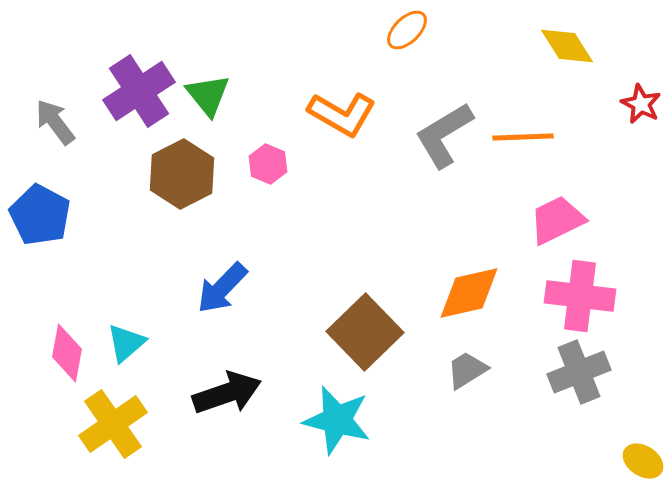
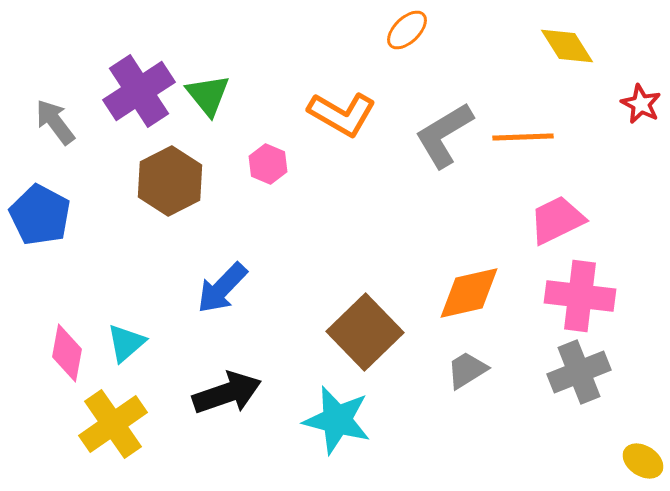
brown hexagon: moved 12 px left, 7 px down
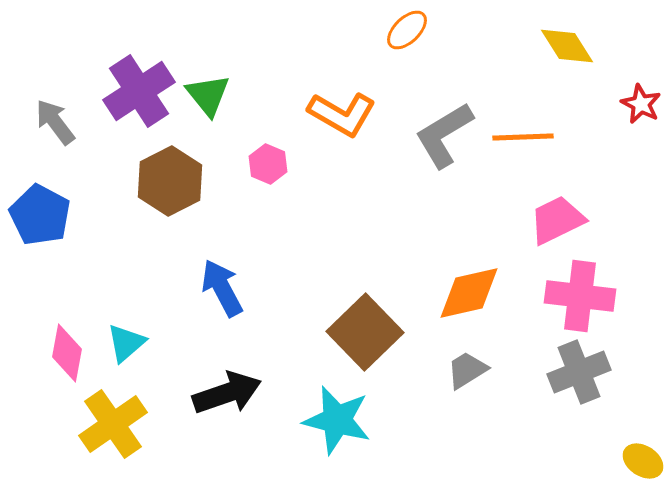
blue arrow: rotated 108 degrees clockwise
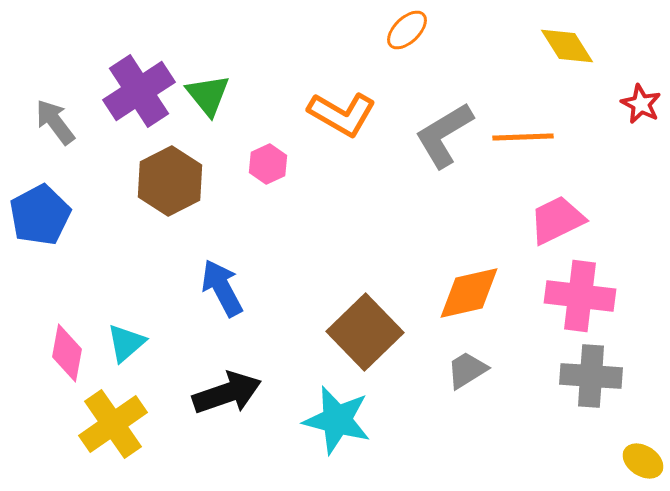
pink hexagon: rotated 12 degrees clockwise
blue pentagon: rotated 16 degrees clockwise
gray cross: moved 12 px right, 4 px down; rotated 26 degrees clockwise
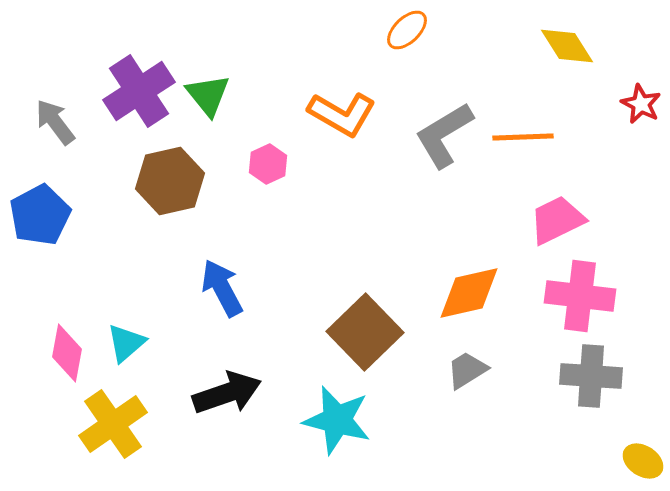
brown hexagon: rotated 14 degrees clockwise
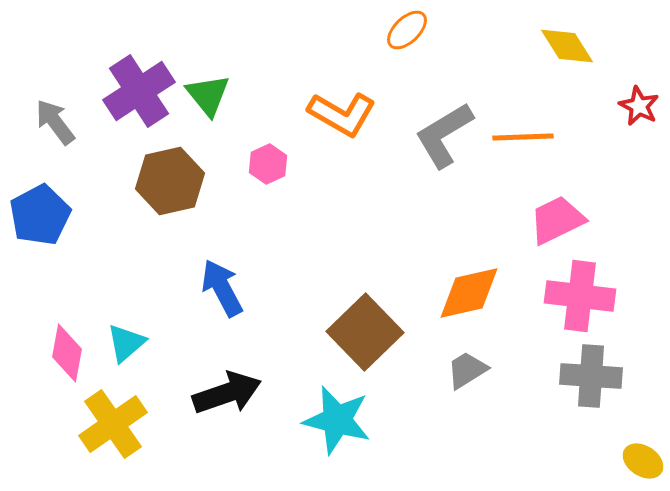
red star: moved 2 px left, 2 px down
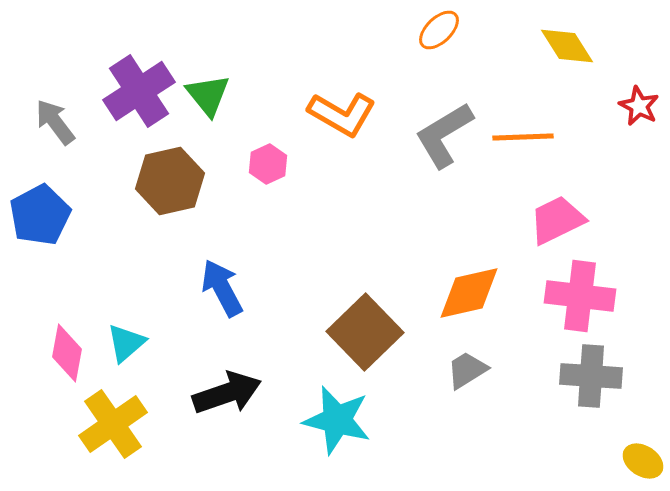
orange ellipse: moved 32 px right
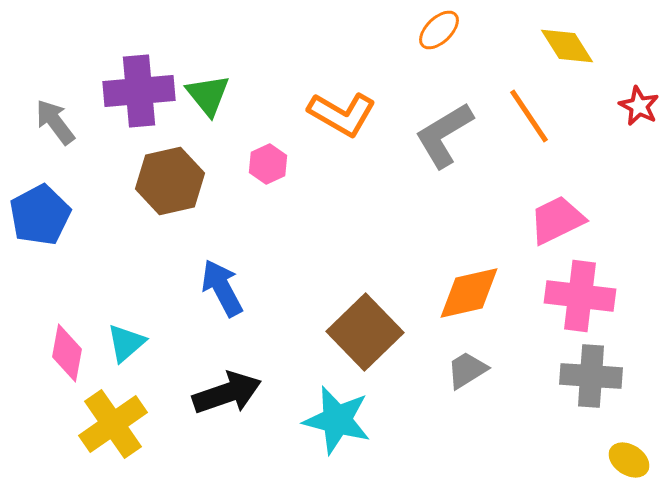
purple cross: rotated 28 degrees clockwise
orange line: moved 6 px right, 21 px up; rotated 58 degrees clockwise
yellow ellipse: moved 14 px left, 1 px up
